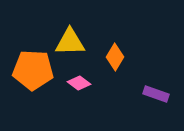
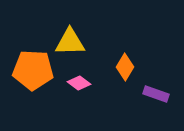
orange diamond: moved 10 px right, 10 px down
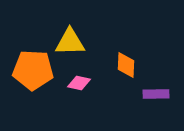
orange diamond: moved 1 px right, 2 px up; rotated 28 degrees counterclockwise
pink diamond: rotated 25 degrees counterclockwise
purple rectangle: rotated 20 degrees counterclockwise
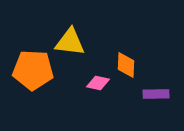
yellow triangle: rotated 8 degrees clockwise
pink diamond: moved 19 px right
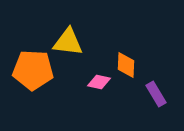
yellow triangle: moved 2 px left
pink diamond: moved 1 px right, 1 px up
purple rectangle: rotated 60 degrees clockwise
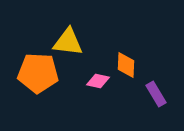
orange pentagon: moved 5 px right, 3 px down
pink diamond: moved 1 px left, 1 px up
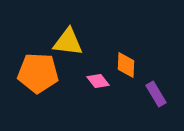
pink diamond: rotated 40 degrees clockwise
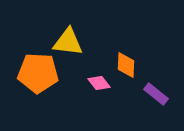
pink diamond: moved 1 px right, 2 px down
purple rectangle: rotated 20 degrees counterclockwise
